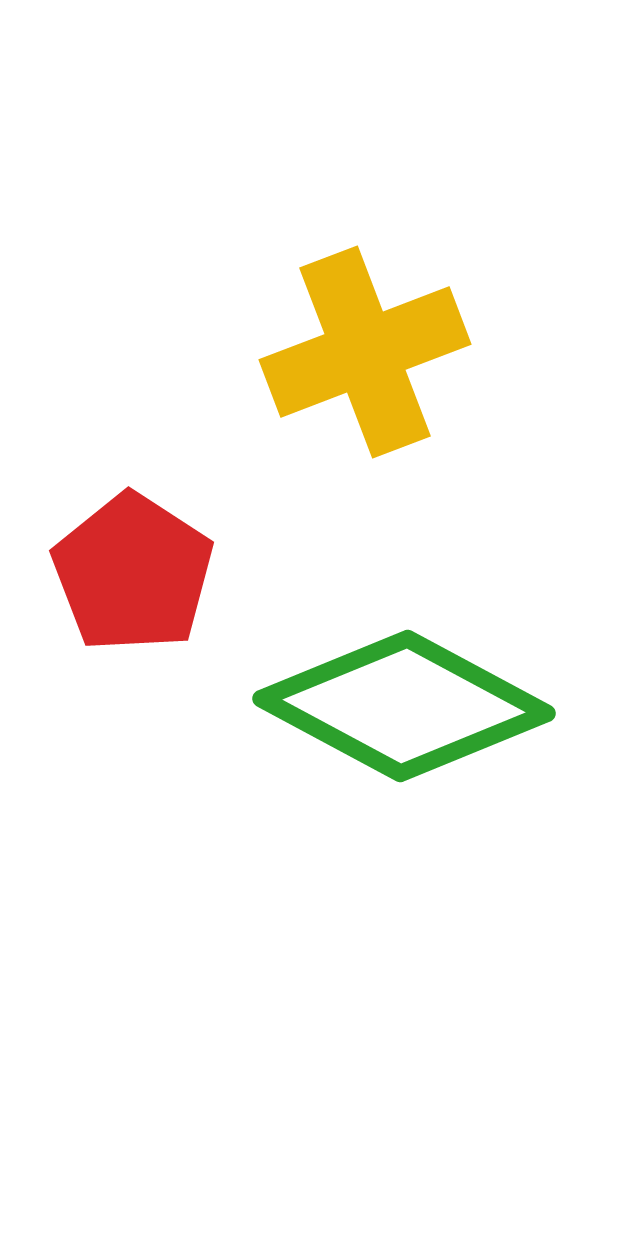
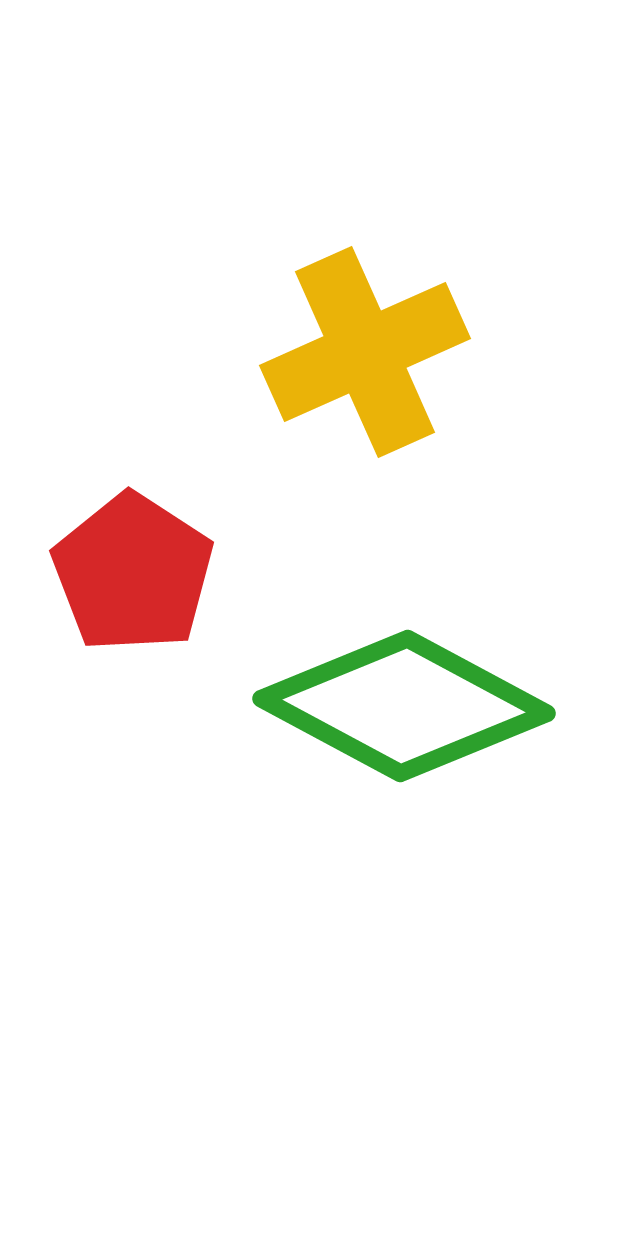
yellow cross: rotated 3 degrees counterclockwise
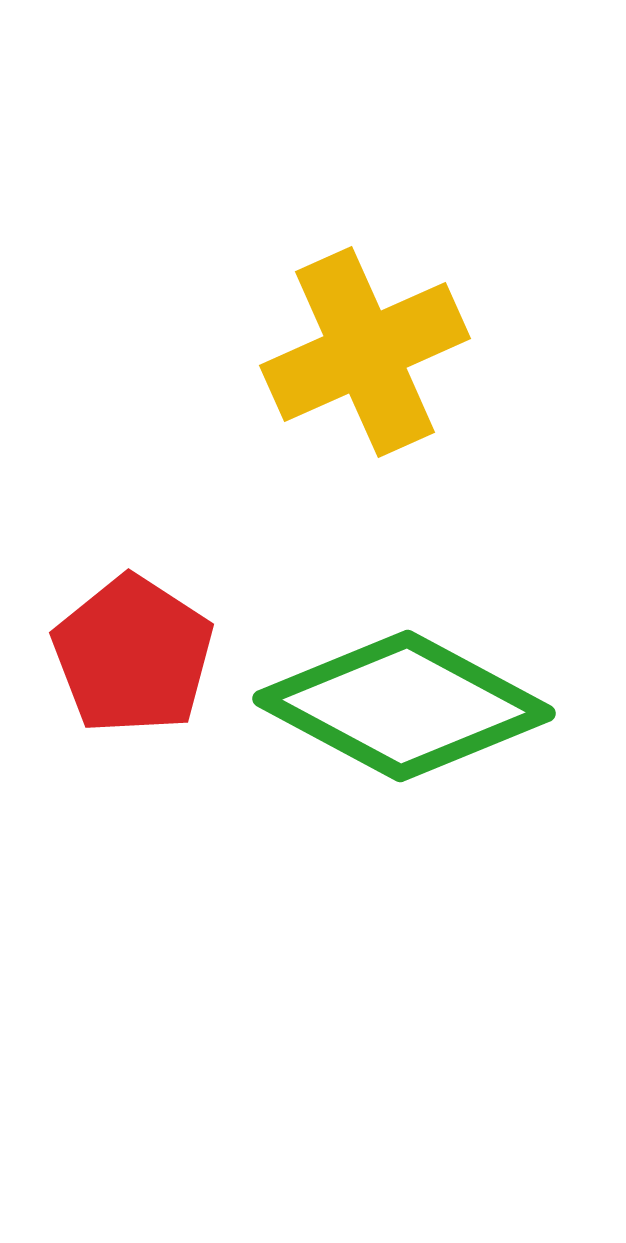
red pentagon: moved 82 px down
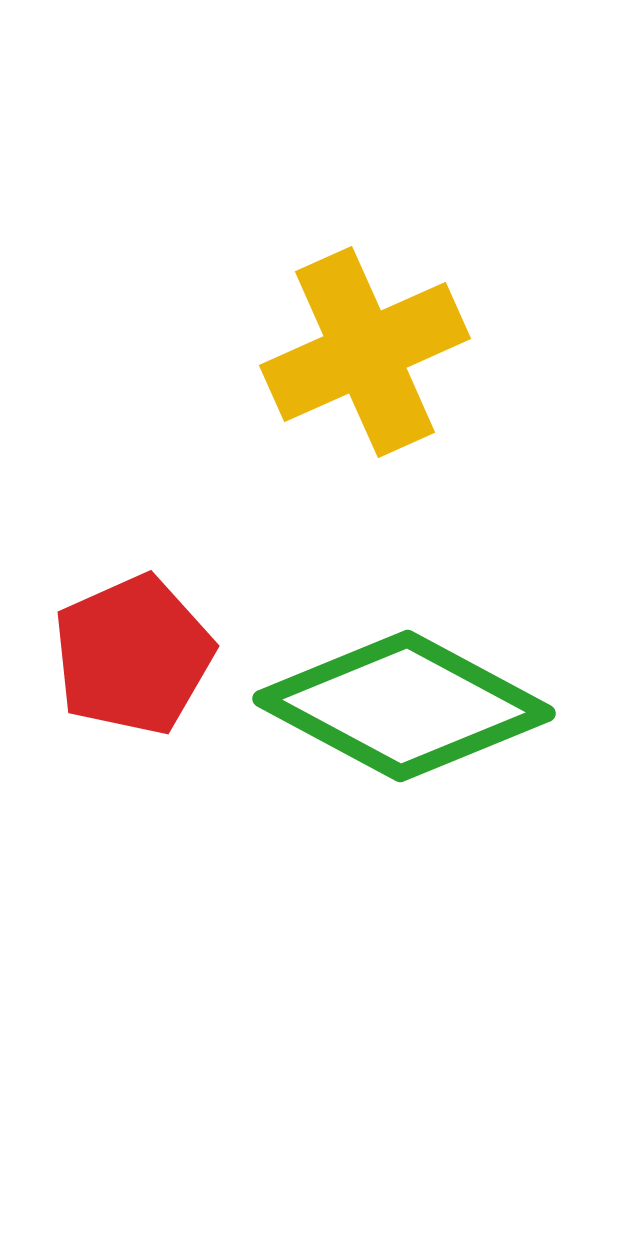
red pentagon: rotated 15 degrees clockwise
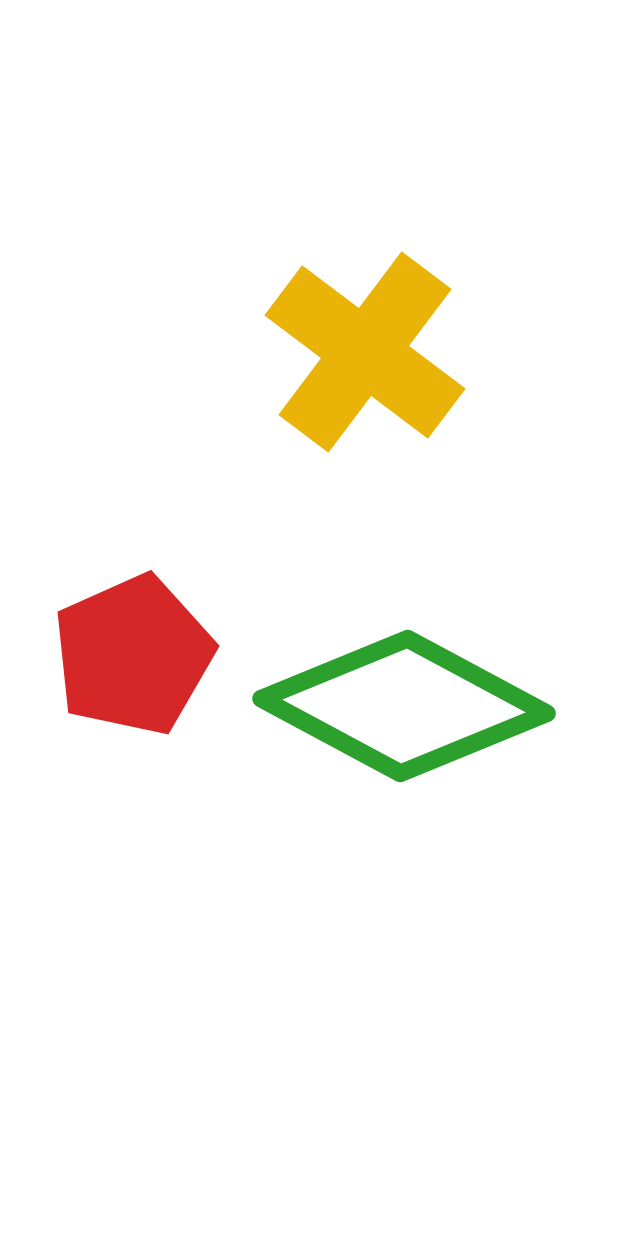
yellow cross: rotated 29 degrees counterclockwise
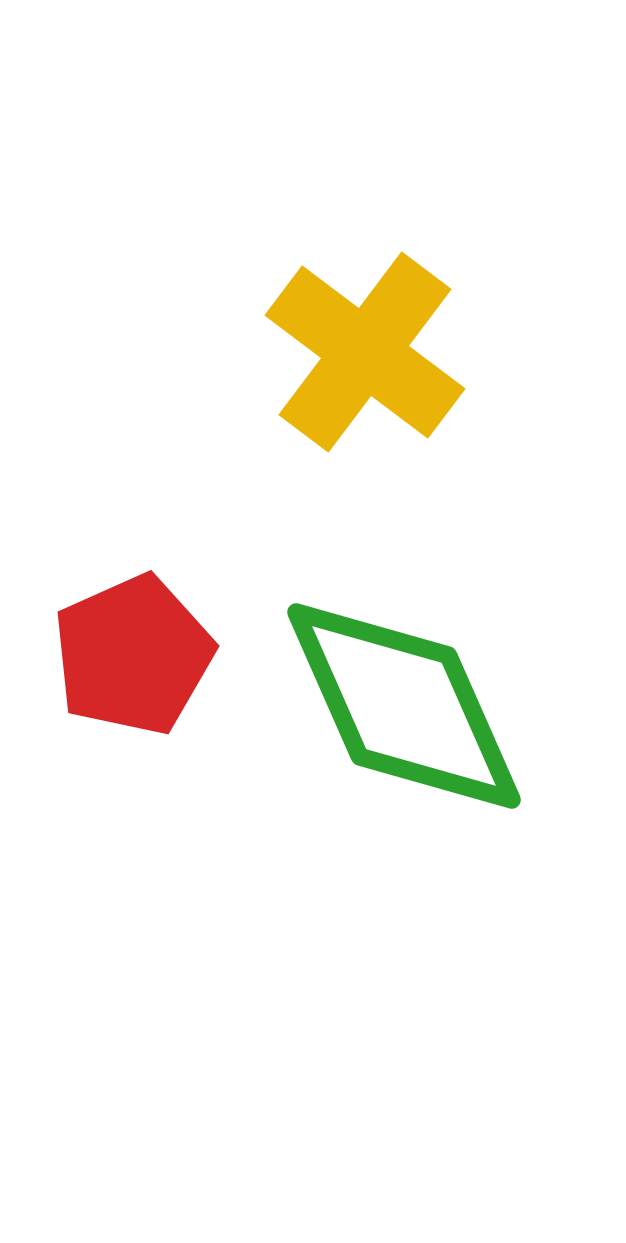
green diamond: rotated 38 degrees clockwise
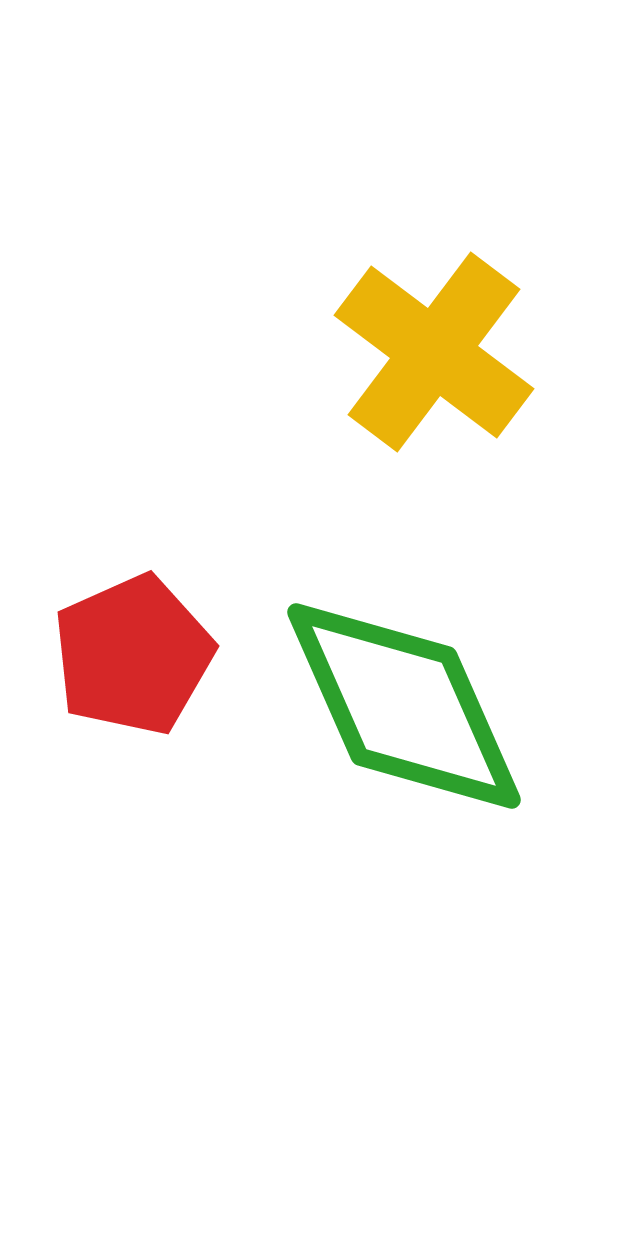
yellow cross: moved 69 px right
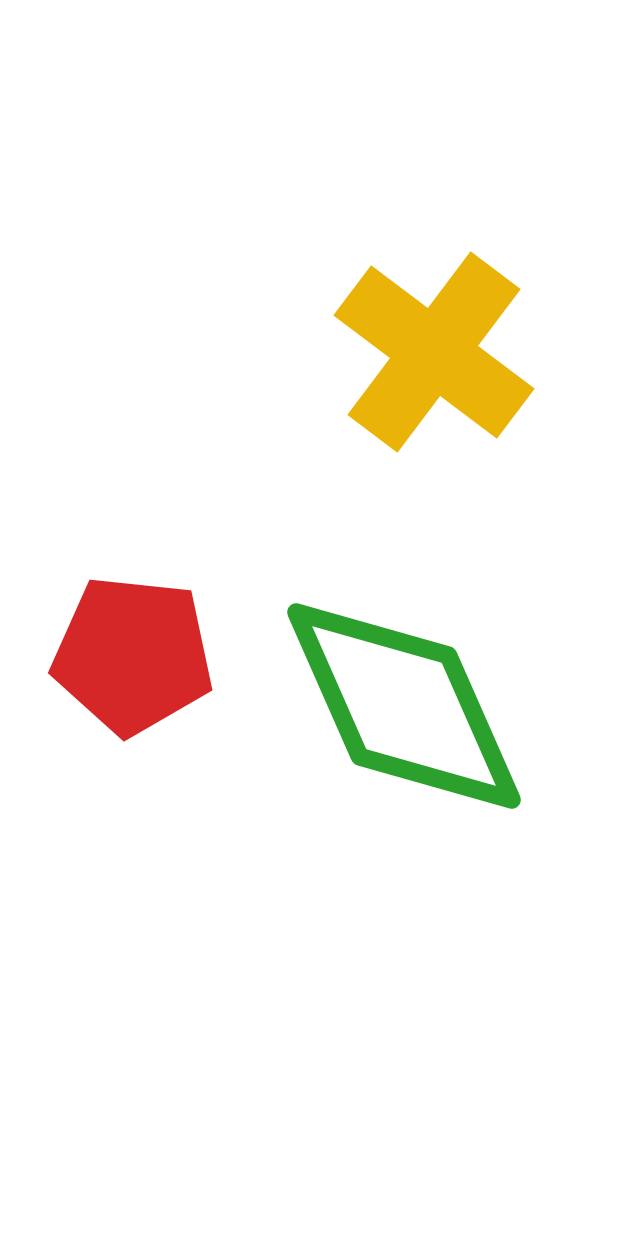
red pentagon: rotated 30 degrees clockwise
